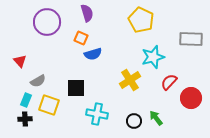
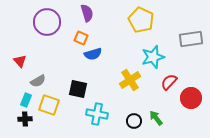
gray rectangle: rotated 10 degrees counterclockwise
black square: moved 2 px right, 1 px down; rotated 12 degrees clockwise
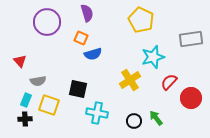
gray semicircle: rotated 21 degrees clockwise
cyan cross: moved 1 px up
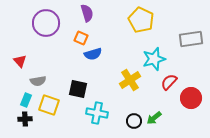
purple circle: moved 1 px left, 1 px down
cyan star: moved 1 px right, 2 px down
green arrow: moved 2 px left; rotated 91 degrees counterclockwise
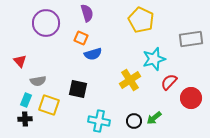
cyan cross: moved 2 px right, 8 px down
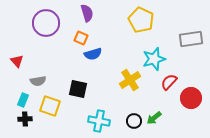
red triangle: moved 3 px left
cyan rectangle: moved 3 px left
yellow square: moved 1 px right, 1 px down
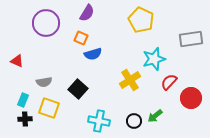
purple semicircle: rotated 48 degrees clockwise
red triangle: rotated 24 degrees counterclockwise
gray semicircle: moved 6 px right, 1 px down
black square: rotated 30 degrees clockwise
yellow square: moved 1 px left, 2 px down
green arrow: moved 1 px right, 2 px up
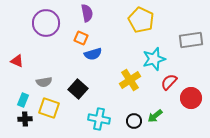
purple semicircle: rotated 42 degrees counterclockwise
gray rectangle: moved 1 px down
cyan cross: moved 2 px up
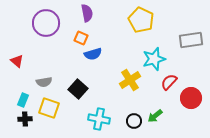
red triangle: rotated 16 degrees clockwise
